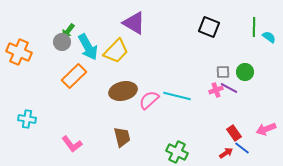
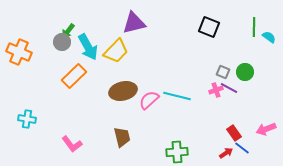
purple triangle: rotated 45 degrees counterclockwise
gray square: rotated 24 degrees clockwise
green cross: rotated 30 degrees counterclockwise
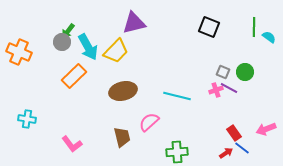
pink semicircle: moved 22 px down
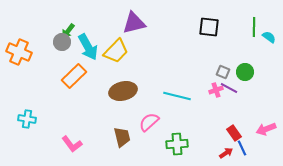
black square: rotated 15 degrees counterclockwise
blue line: rotated 28 degrees clockwise
green cross: moved 8 px up
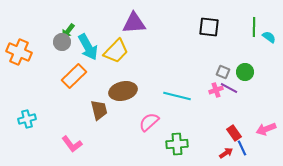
purple triangle: rotated 10 degrees clockwise
cyan cross: rotated 24 degrees counterclockwise
brown trapezoid: moved 23 px left, 27 px up
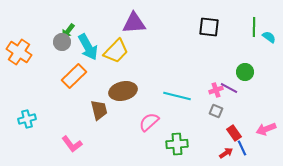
orange cross: rotated 10 degrees clockwise
gray square: moved 7 px left, 39 px down
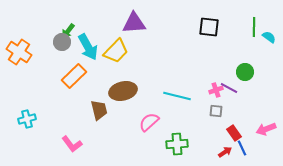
gray square: rotated 16 degrees counterclockwise
red arrow: moved 1 px left, 1 px up
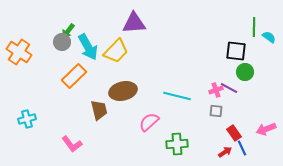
black square: moved 27 px right, 24 px down
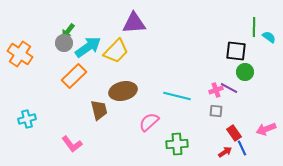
gray circle: moved 2 px right, 1 px down
cyan arrow: rotated 96 degrees counterclockwise
orange cross: moved 1 px right, 2 px down
